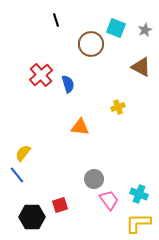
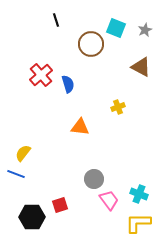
blue line: moved 1 px left, 1 px up; rotated 30 degrees counterclockwise
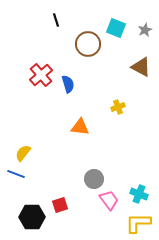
brown circle: moved 3 px left
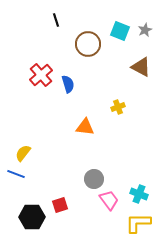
cyan square: moved 4 px right, 3 px down
orange triangle: moved 5 px right
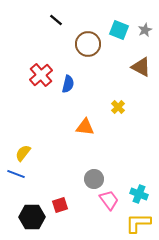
black line: rotated 32 degrees counterclockwise
cyan square: moved 1 px left, 1 px up
blue semicircle: rotated 30 degrees clockwise
yellow cross: rotated 24 degrees counterclockwise
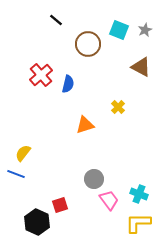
orange triangle: moved 2 px up; rotated 24 degrees counterclockwise
black hexagon: moved 5 px right, 5 px down; rotated 25 degrees clockwise
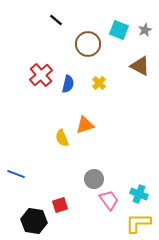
brown triangle: moved 1 px left, 1 px up
yellow cross: moved 19 px left, 24 px up
yellow semicircle: moved 39 px right, 15 px up; rotated 60 degrees counterclockwise
black hexagon: moved 3 px left, 1 px up; rotated 15 degrees counterclockwise
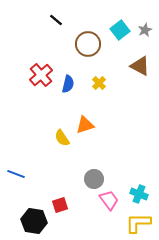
cyan square: moved 1 px right; rotated 30 degrees clockwise
yellow semicircle: rotated 12 degrees counterclockwise
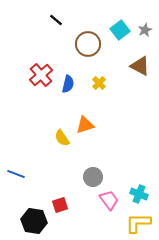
gray circle: moved 1 px left, 2 px up
